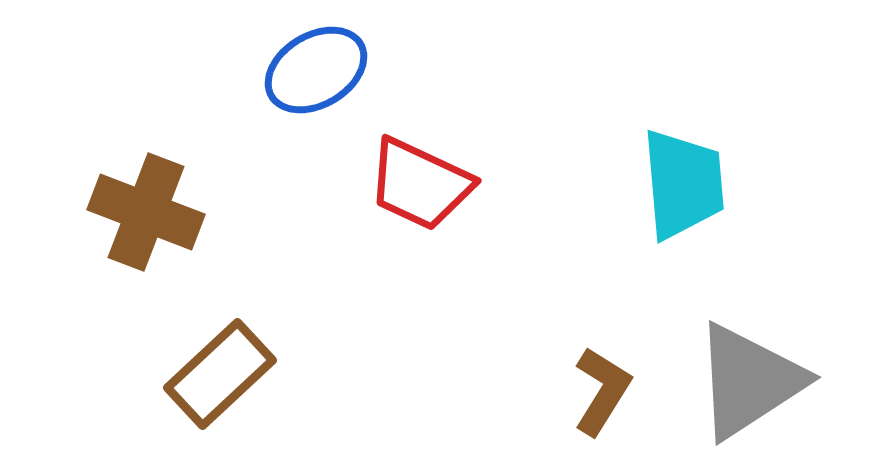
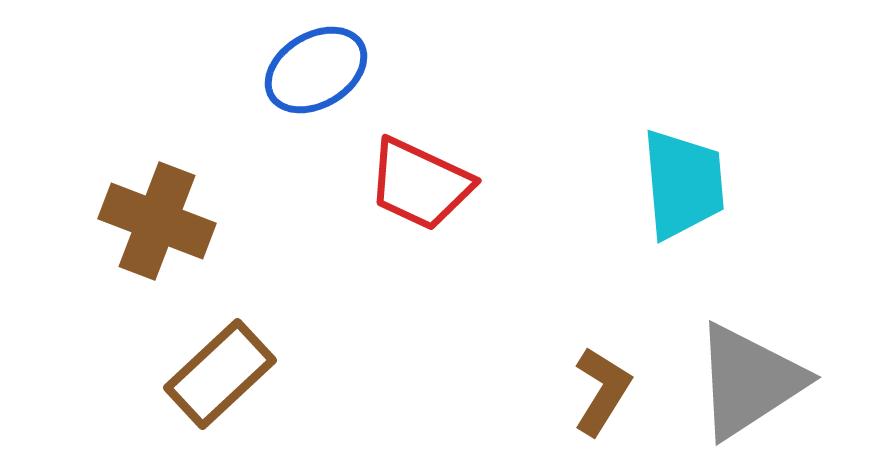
brown cross: moved 11 px right, 9 px down
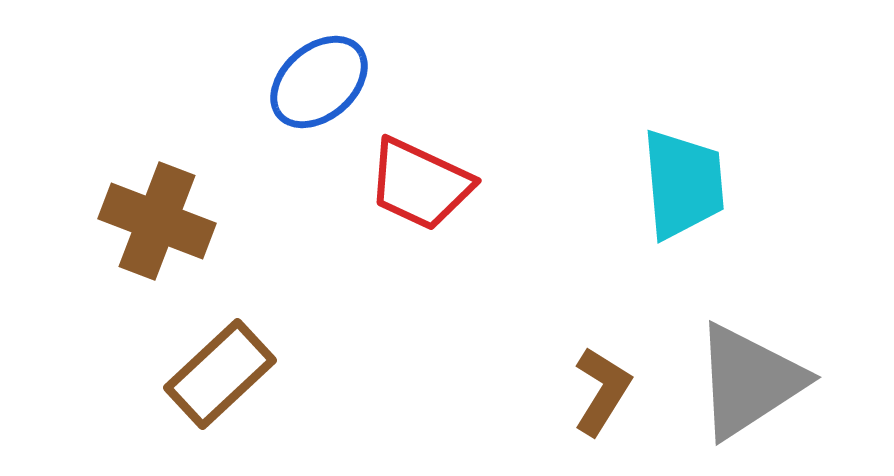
blue ellipse: moved 3 px right, 12 px down; rotated 10 degrees counterclockwise
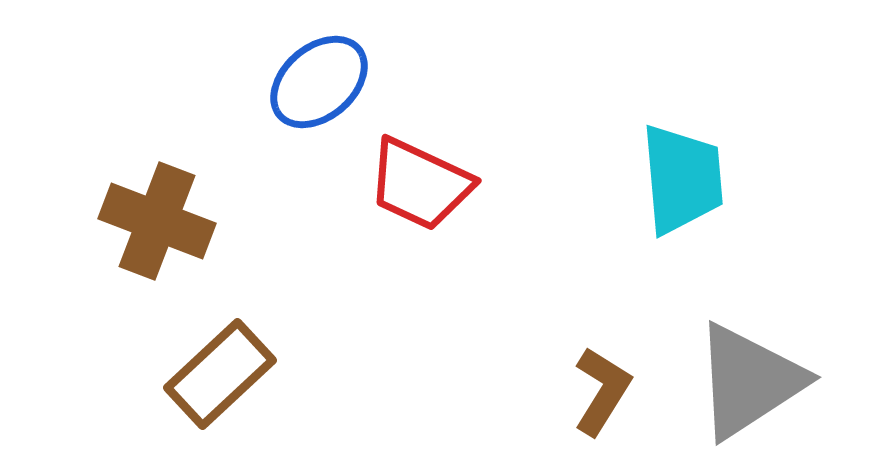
cyan trapezoid: moved 1 px left, 5 px up
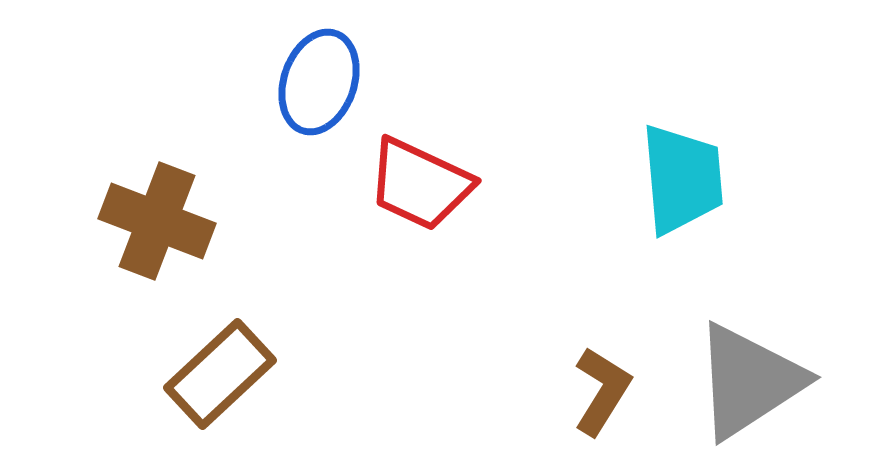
blue ellipse: rotated 30 degrees counterclockwise
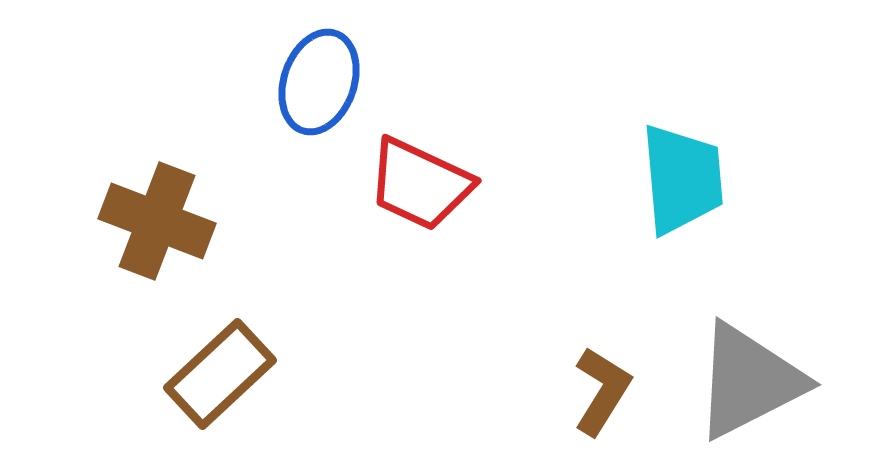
gray triangle: rotated 6 degrees clockwise
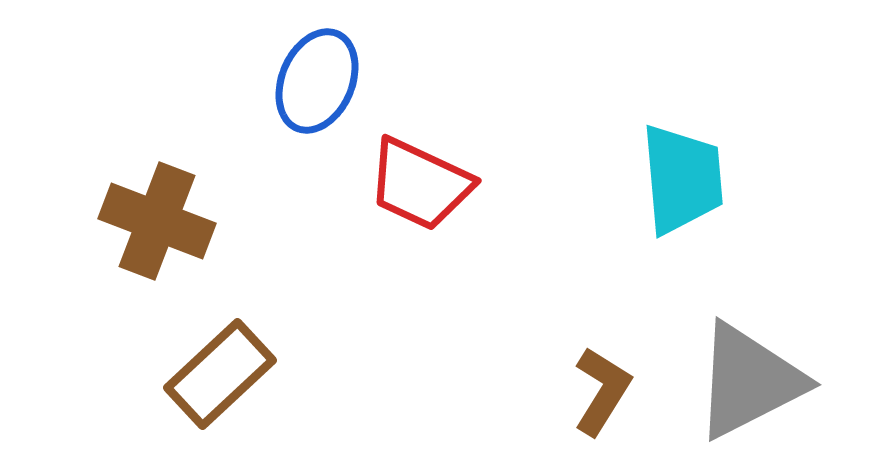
blue ellipse: moved 2 px left, 1 px up; rotated 4 degrees clockwise
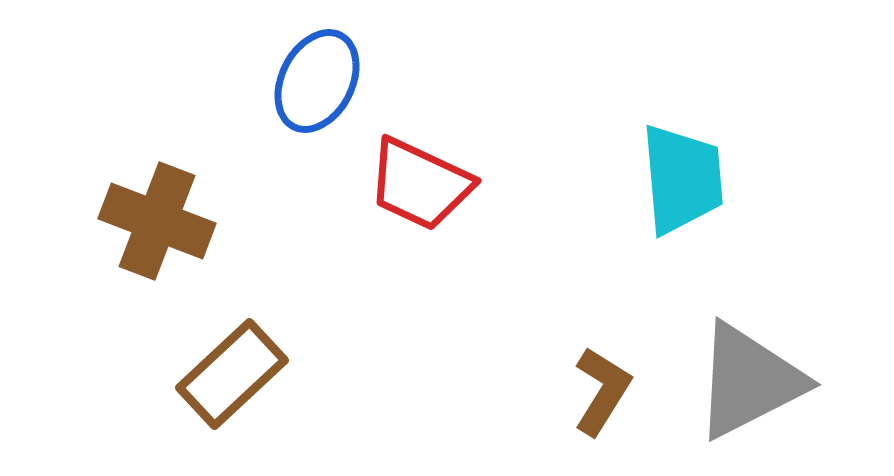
blue ellipse: rotated 4 degrees clockwise
brown rectangle: moved 12 px right
